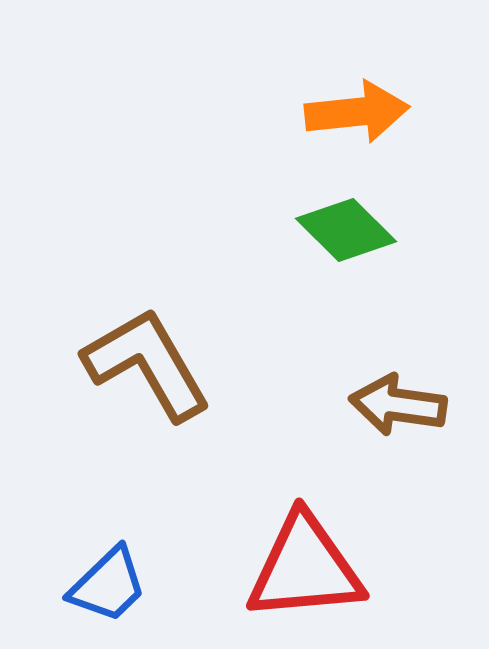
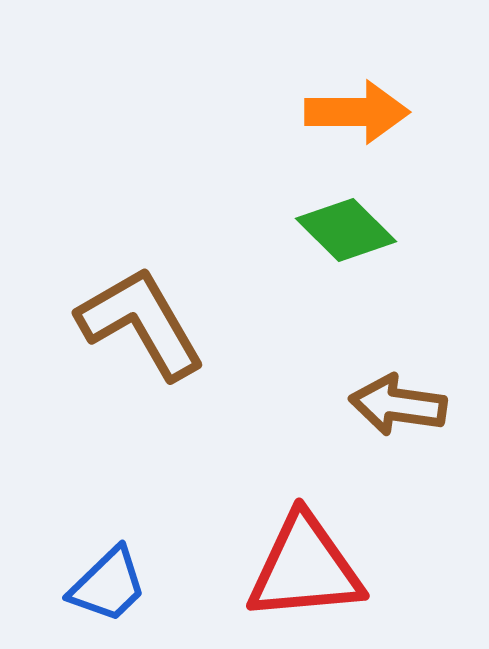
orange arrow: rotated 6 degrees clockwise
brown L-shape: moved 6 px left, 41 px up
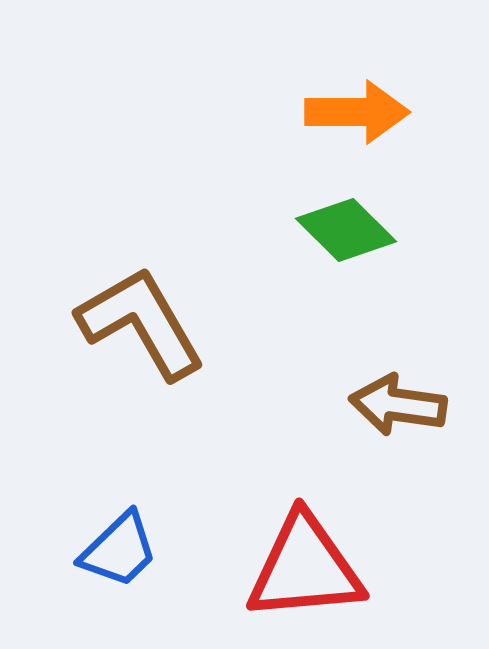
blue trapezoid: moved 11 px right, 35 px up
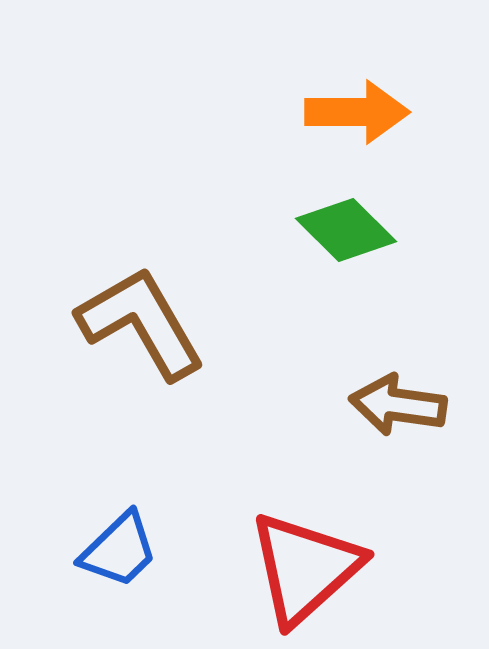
red triangle: rotated 37 degrees counterclockwise
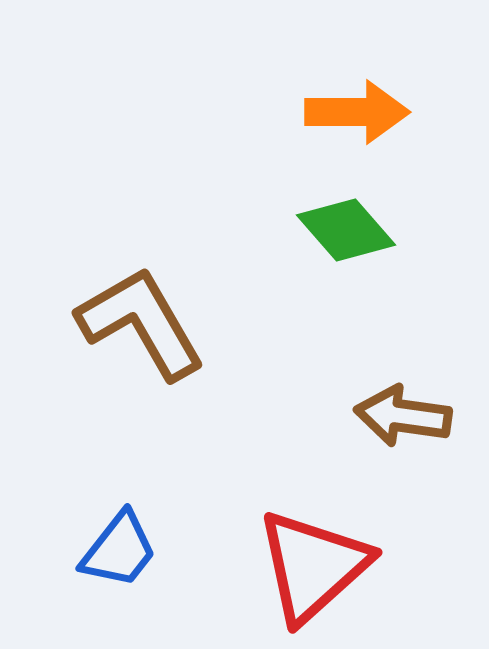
green diamond: rotated 4 degrees clockwise
brown arrow: moved 5 px right, 11 px down
blue trapezoid: rotated 8 degrees counterclockwise
red triangle: moved 8 px right, 2 px up
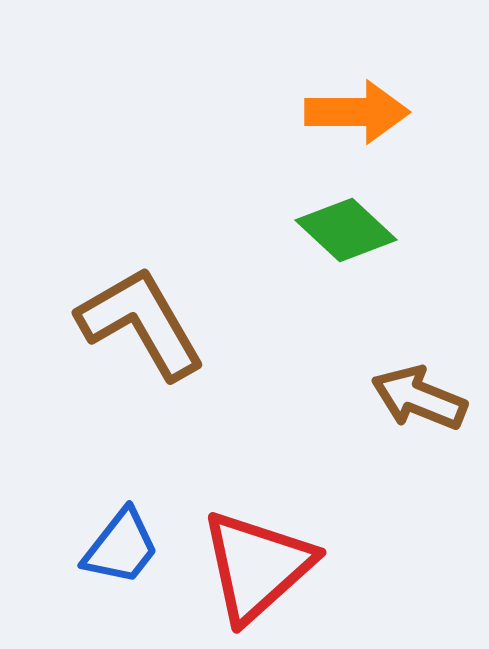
green diamond: rotated 6 degrees counterclockwise
brown arrow: moved 16 px right, 18 px up; rotated 14 degrees clockwise
blue trapezoid: moved 2 px right, 3 px up
red triangle: moved 56 px left
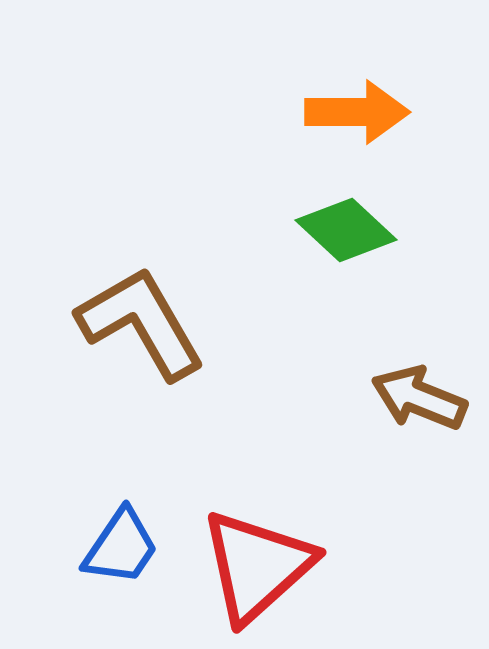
blue trapezoid: rotated 4 degrees counterclockwise
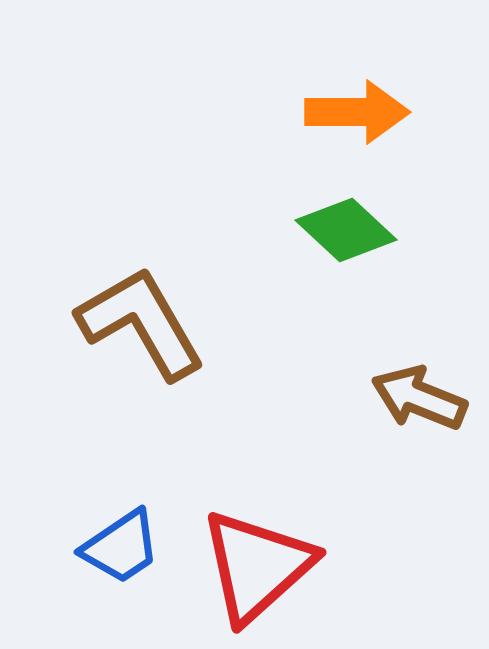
blue trapezoid: rotated 22 degrees clockwise
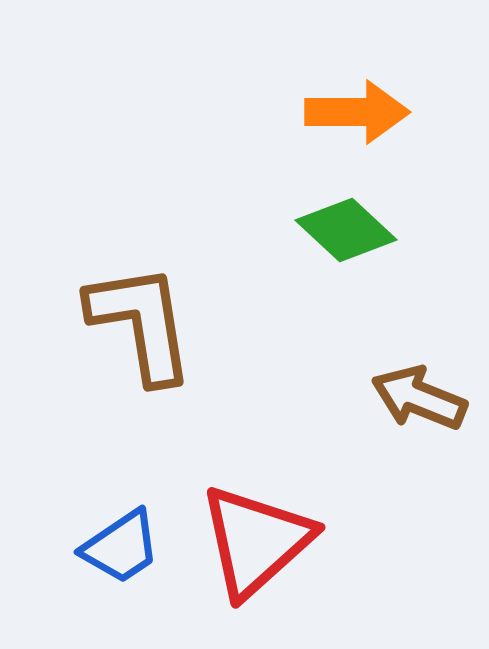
brown L-shape: rotated 21 degrees clockwise
red triangle: moved 1 px left, 25 px up
